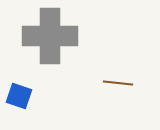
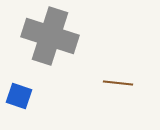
gray cross: rotated 18 degrees clockwise
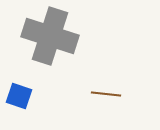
brown line: moved 12 px left, 11 px down
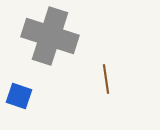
brown line: moved 15 px up; rotated 76 degrees clockwise
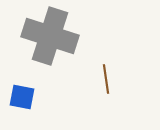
blue square: moved 3 px right, 1 px down; rotated 8 degrees counterclockwise
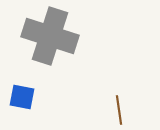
brown line: moved 13 px right, 31 px down
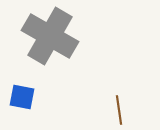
gray cross: rotated 12 degrees clockwise
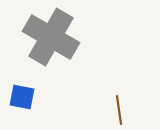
gray cross: moved 1 px right, 1 px down
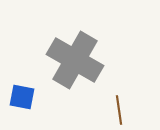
gray cross: moved 24 px right, 23 px down
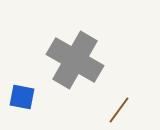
brown line: rotated 44 degrees clockwise
